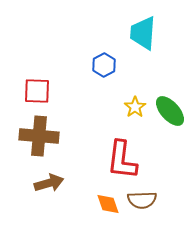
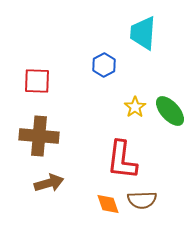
red square: moved 10 px up
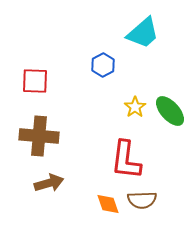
cyan trapezoid: rotated 135 degrees counterclockwise
blue hexagon: moved 1 px left
red square: moved 2 px left
red L-shape: moved 4 px right
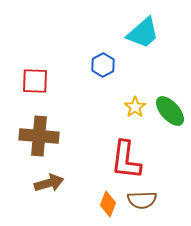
orange diamond: rotated 40 degrees clockwise
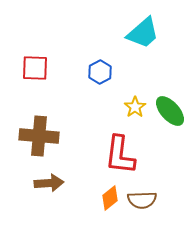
blue hexagon: moved 3 px left, 7 px down
red square: moved 13 px up
red L-shape: moved 6 px left, 5 px up
brown arrow: rotated 12 degrees clockwise
orange diamond: moved 2 px right, 6 px up; rotated 30 degrees clockwise
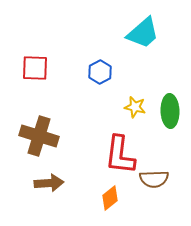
yellow star: rotated 25 degrees counterclockwise
green ellipse: rotated 40 degrees clockwise
brown cross: rotated 12 degrees clockwise
brown semicircle: moved 12 px right, 21 px up
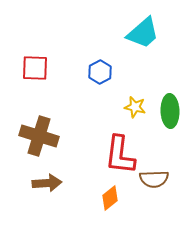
brown arrow: moved 2 px left
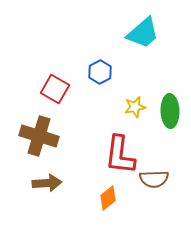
red square: moved 20 px right, 21 px down; rotated 28 degrees clockwise
yellow star: rotated 25 degrees counterclockwise
orange diamond: moved 2 px left
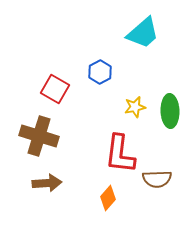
red L-shape: moved 1 px up
brown semicircle: moved 3 px right
orange diamond: rotated 10 degrees counterclockwise
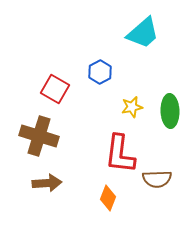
yellow star: moved 3 px left
orange diamond: rotated 20 degrees counterclockwise
